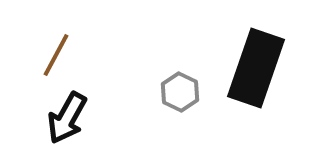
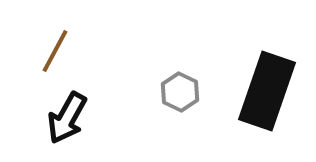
brown line: moved 1 px left, 4 px up
black rectangle: moved 11 px right, 23 px down
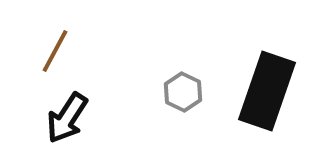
gray hexagon: moved 3 px right
black arrow: rotated 4 degrees clockwise
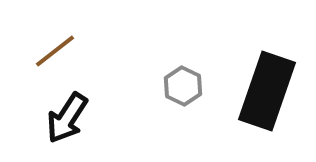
brown line: rotated 24 degrees clockwise
gray hexagon: moved 6 px up
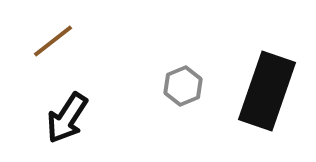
brown line: moved 2 px left, 10 px up
gray hexagon: rotated 12 degrees clockwise
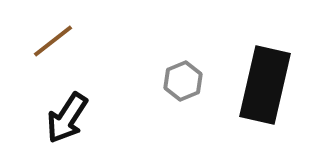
gray hexagon: moved 5 px up
black rectangle: moved 2 px left, 6 px up; rotated 6 degrees counterclockwise
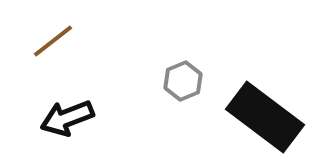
black rectangle: moved 32 px down; rotated 66 degrees counterclockwise
black arrow: rotated 36 degrees clockwise
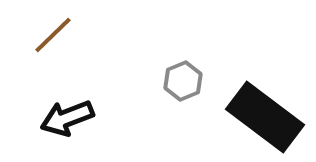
brown line: moved 6 px up; rotated 6 degrees counterclockwise
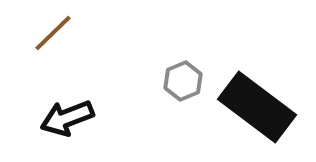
brown line: moved 2 px up
black rectangle: moved 8 px left, 10 px up
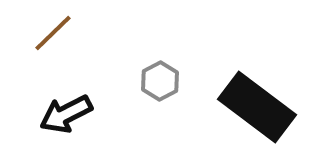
gray hexagon: moved 23 px left; rotated 6 degrees counterclockwise
black arrow: moved 1 px left, 4 px up; rotated 6 degrees counterclockwise
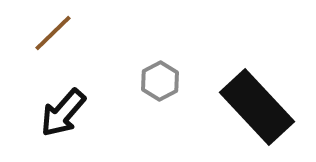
black rectangle: rotated 10 degrees clockwise
black arrow: moved 3 px left, 1 px up; rotated 22 degrees counterclockwise
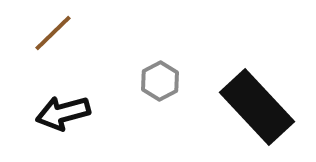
black arrow: rotated 34 degrees clockwise
